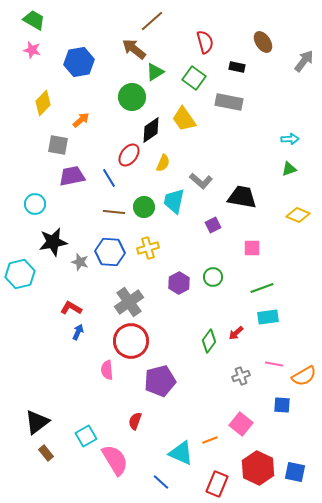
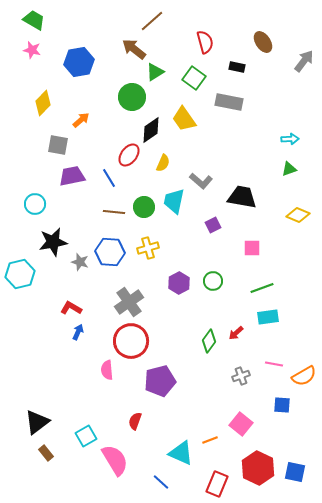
green circle at (213, 277): moved 4 px down
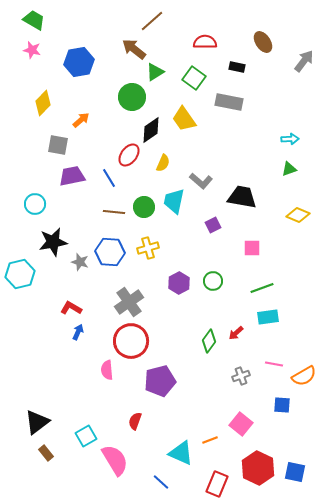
red semicircle at (205, 42): rotated 75 degrees counterclockwise
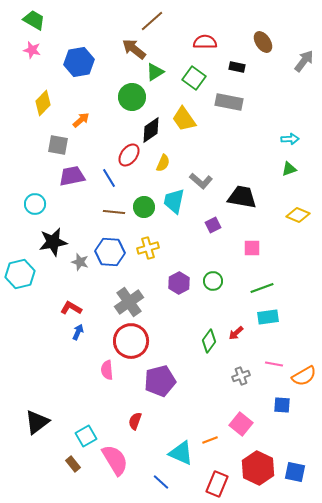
brown rectangle at (46, 453): moved 27 px right, 11 px down
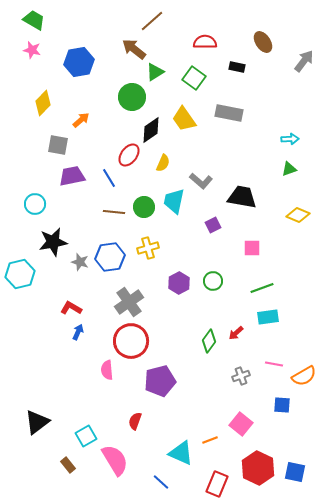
gray rectangle at (229, 102): moved 11 px down
blue hexagon at (110, 252): moved 5 px down; rotated 12 degrees counterclockwise
brown rectangle at (73, 464): moved 5 px left, 1 px down
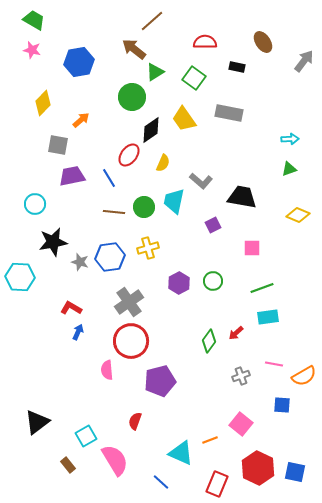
cyan hexagon at (20, 274): moved 3 px down; rotated 16 degrees clockwise
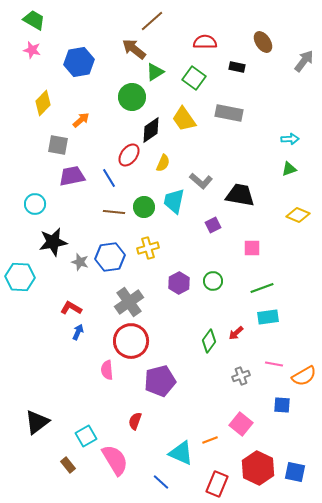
black trapezoid at (242, 197): moved 2 px left, 2 px up
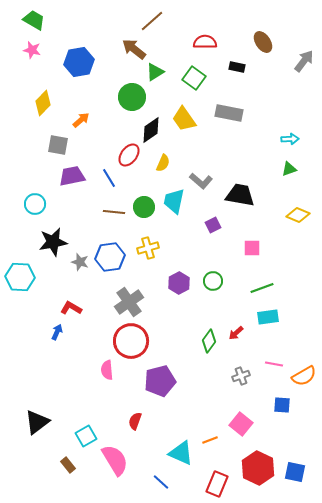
blue arrow at (78, 332): moved 21 px left
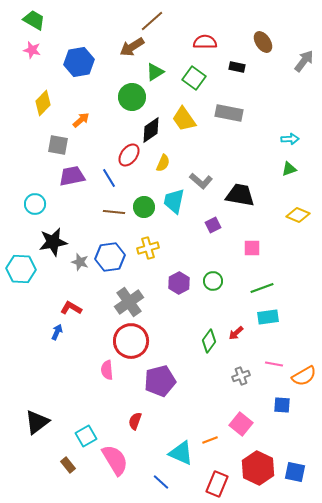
brown arrow at (134, 49): moved 2 px left, 2 px up; rotated 70 degrees counterclockwise
cyan hexagon at (20, 277): moved 1 px right, 8 px up
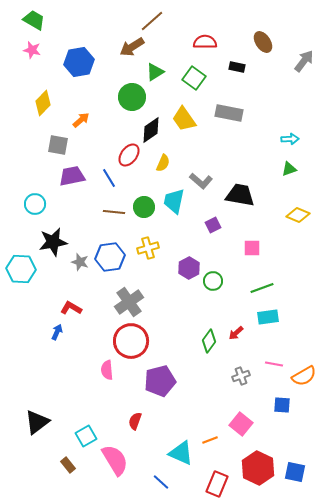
purple hexagon at (179, 283): moved 10 px right, 15 px up
